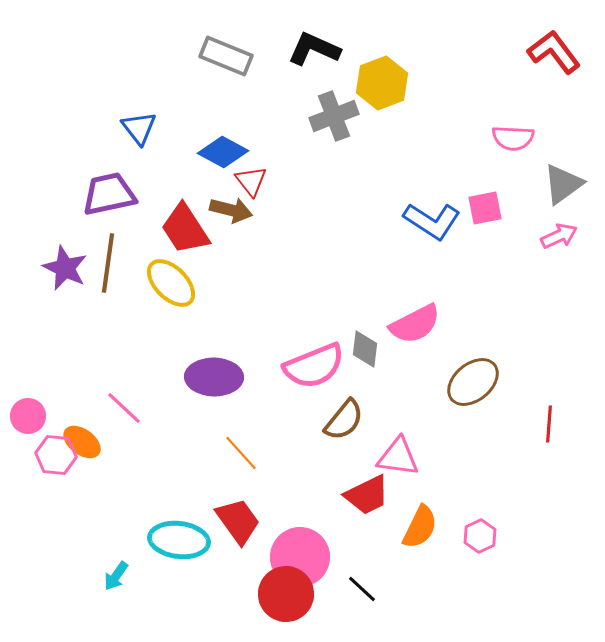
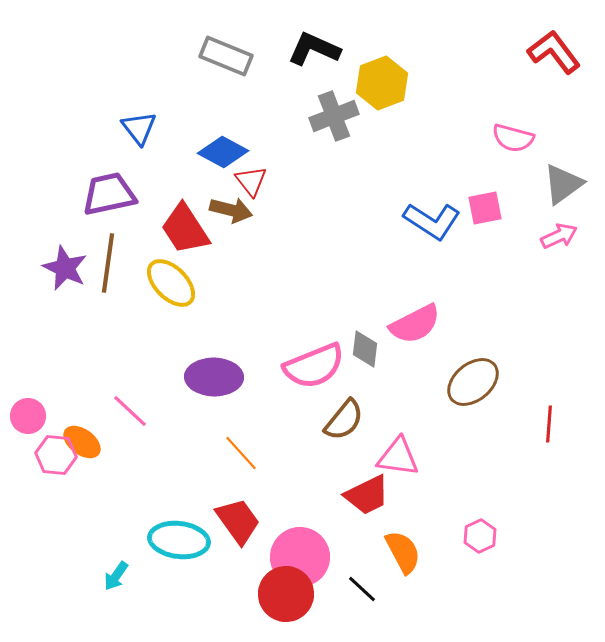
pink semicircle at (513, 138): rotated 12 degrees clockwise
pink line at (124, 408): moved 6 px right, 3 px down
orange semicircle at (420, 527): moved 17 px left, 25 px down; rotated 54 degrees counterclockwise
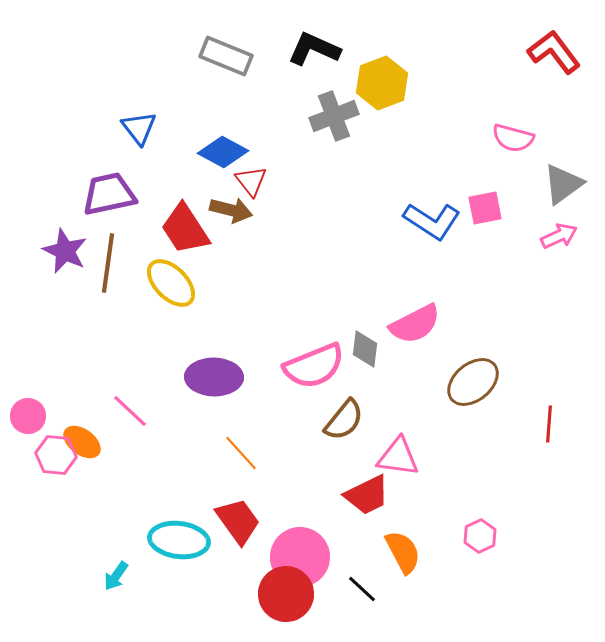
purple star at (65, 268): moved 17 px up
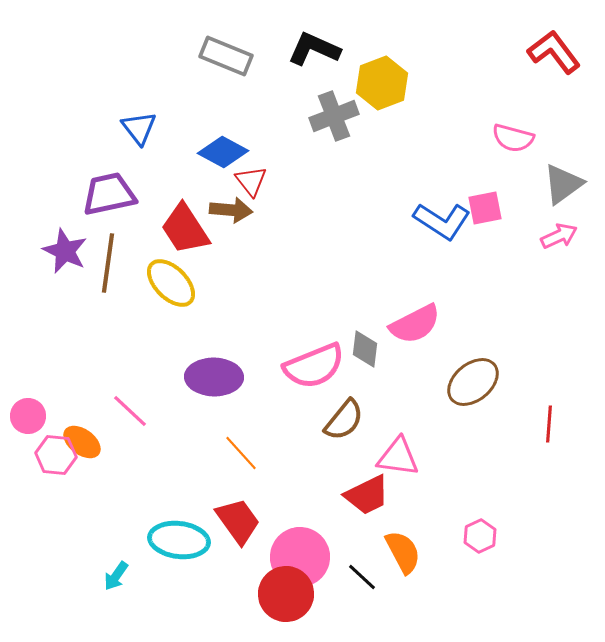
brown arrow at (231, 210): rotated 9 degrees counterclockwise
blue L-shape at (432, 221): moved 10 px right
black line at (362, 589): moved 12 px up
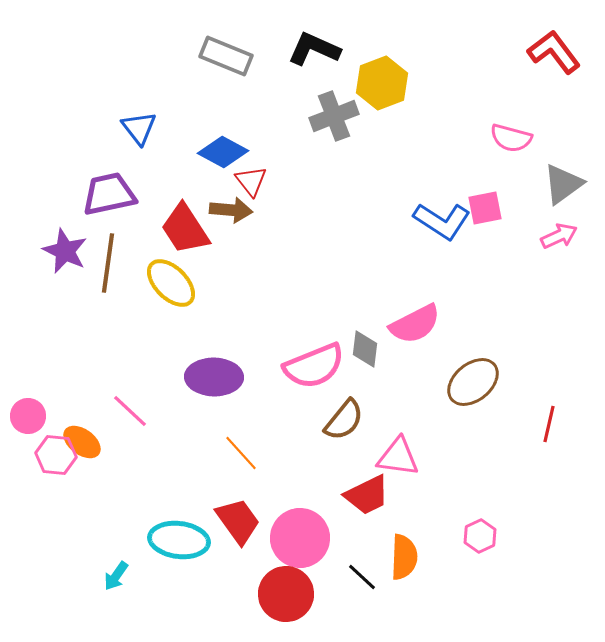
pink semicircle at (513, 138): moved 2 px left
red line at (549, 424): rotated 9 degrees clockwise
orange semicircle at (403, 552): moved 1 px right, 5 px down; rotated 30 degrees clockwise
pink circle at (300, 557): moved 19 px up
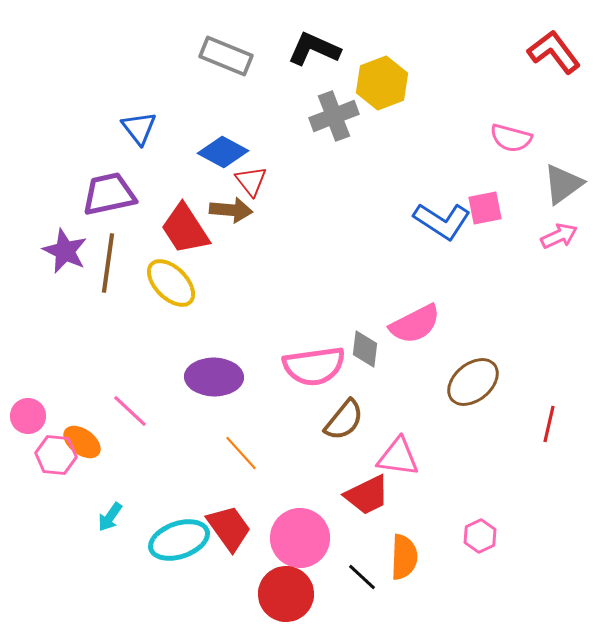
pink semicircle at (314, 366): rotated 14 degrees clockwise
red trapezoid at (238, 521): moved 9 px left, 7 px down
cyan ellipse at (179, 540): rotated 26 degrees counterclockwise
cyan arrow at (116, 576): moved 6 px left, 59 px up
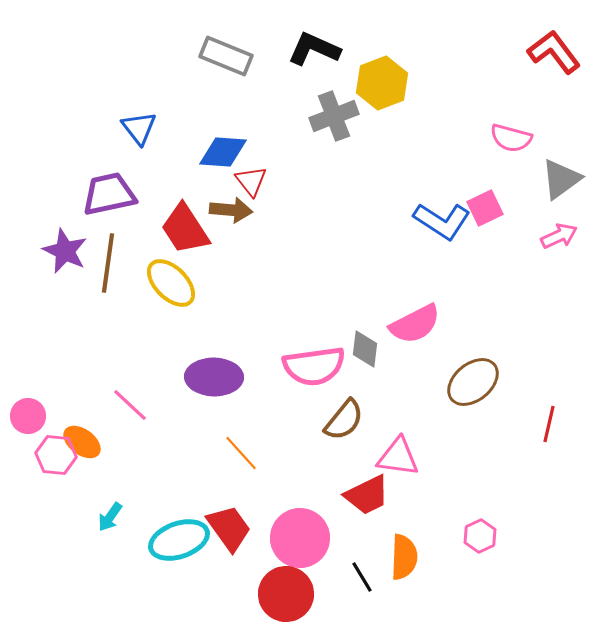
blue diamond at (223, 152): rotated 24 degrees counterclockwise
gray triangle at (563, 184): moved 2 px left, 5 px up
pink square at (485, 208): rotated 15 degrees counterclockwise
pink line at (130, 411): moved 6 px up
black line at (362, 577): rotated 16 degrees clockwise
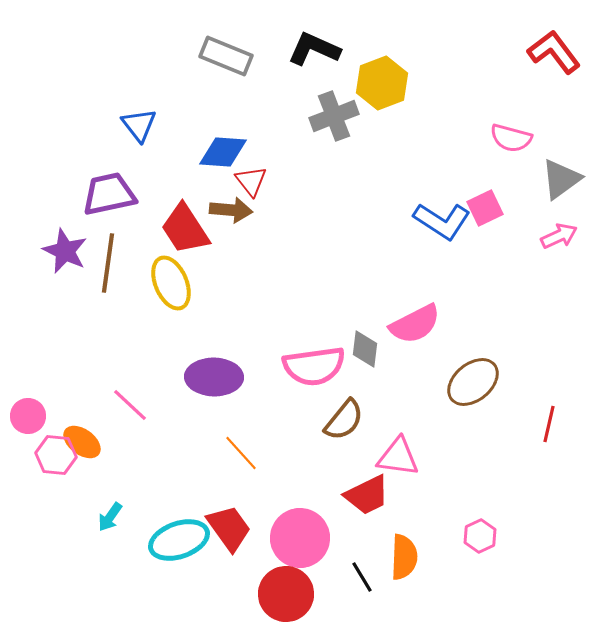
blue triangle at (139, 128): moved 3 px up
yellow ellipse at (171, 283): rotated 22 degrees clockwise
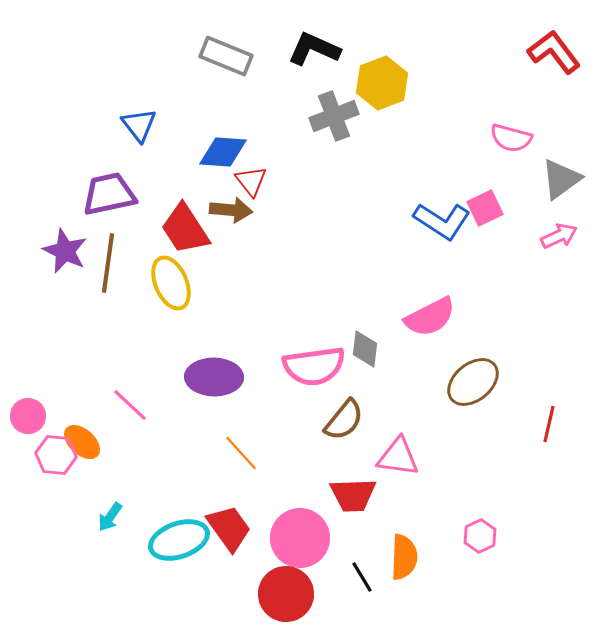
pink semicircle at (415, 324): moved 15 px right, 7 px up
orange ellipse at (82, 442): rotated 6 degrees clockwise
red trapezoid at (367, 495): moved 14 px left; rotated 24 degrees clockwise
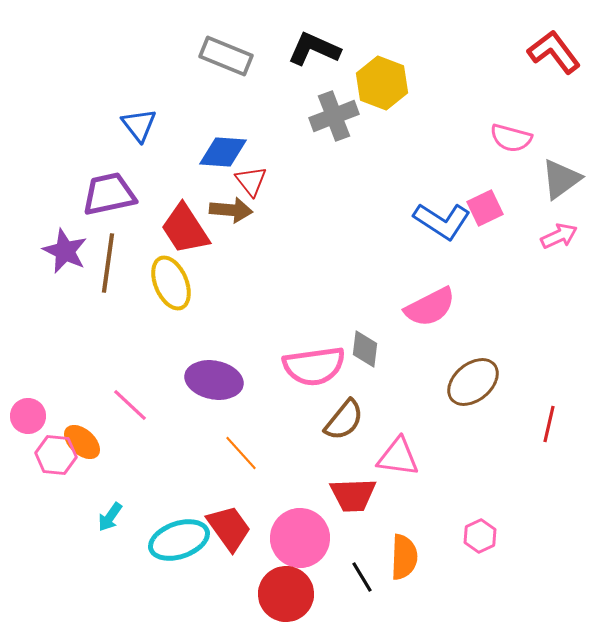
yellow hexagon at (382, 83): rotated 18 degrees counterclockwise
pink semicircle at (430, 317): moved 10 px up
purple ellipse at (214, 377): moved 3 px down; rotated 10 degrees clockwise
